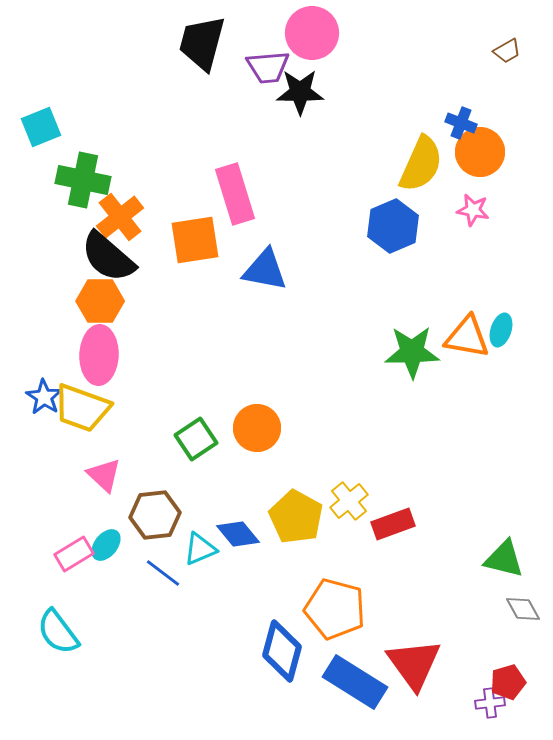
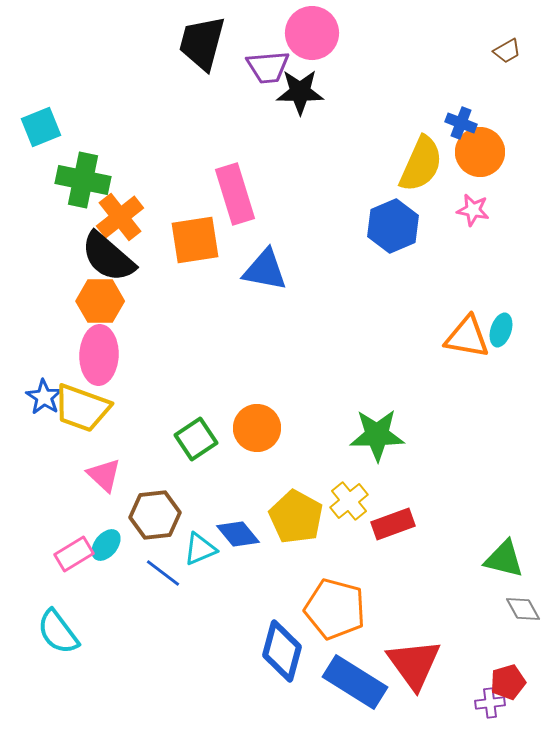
green star at (412, 352): moved 35 px left, 83 px down
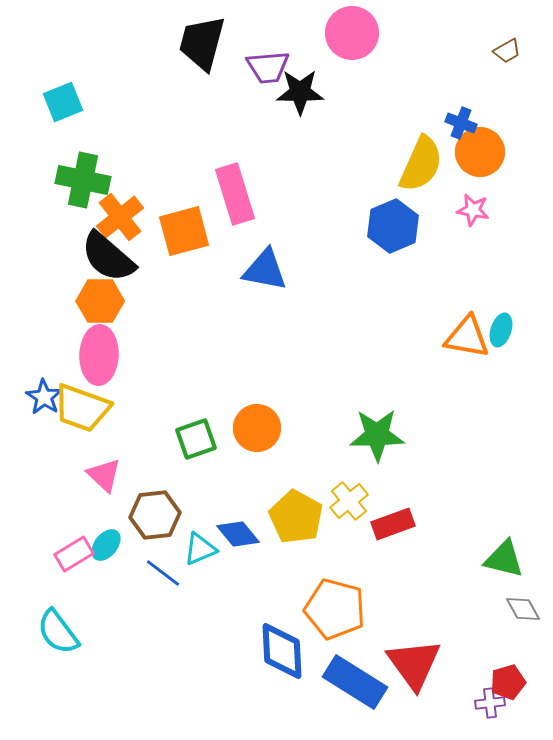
pink circle at (312, 33): moved 40 px right
cyan square at (41, 127): moved 22 px right, 25 px up
orange square at (195, 240): moved 11 px left, 9 px up; rotated 6 degrees counterclockwise
green square at (196, 439): rotated 15 degrees clockwise
blue diamond at (282, 651): rotated 18 degrees counterclockwise
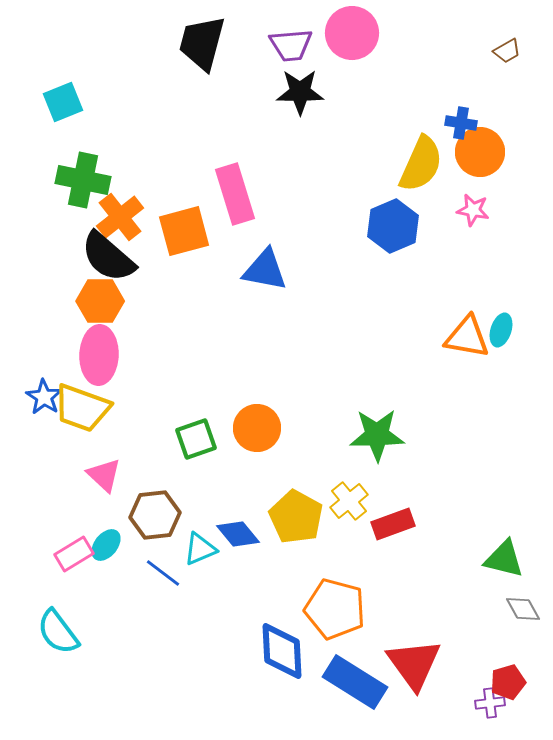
purple trapezoid at (268, 67): moved 23 px right, 22 px up
blue cross at (461, 123): rotated 12 degrees counterclockwise
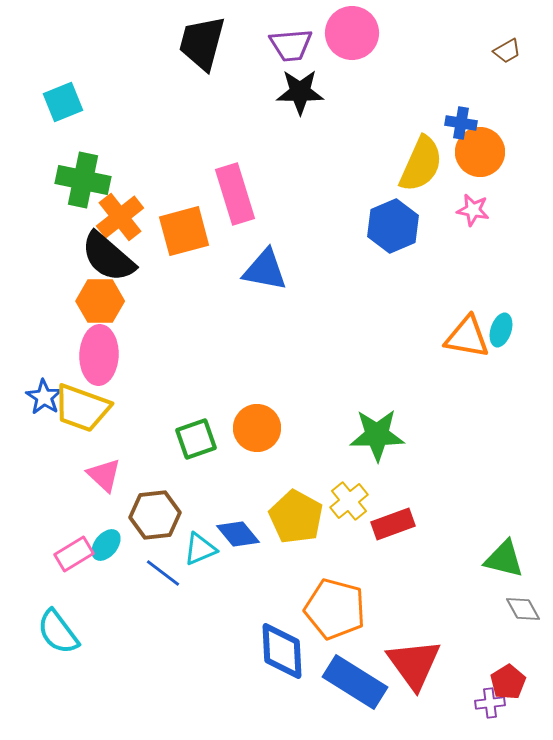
red pentagon at (508, 682): rotated 16 degrees counterclockwise
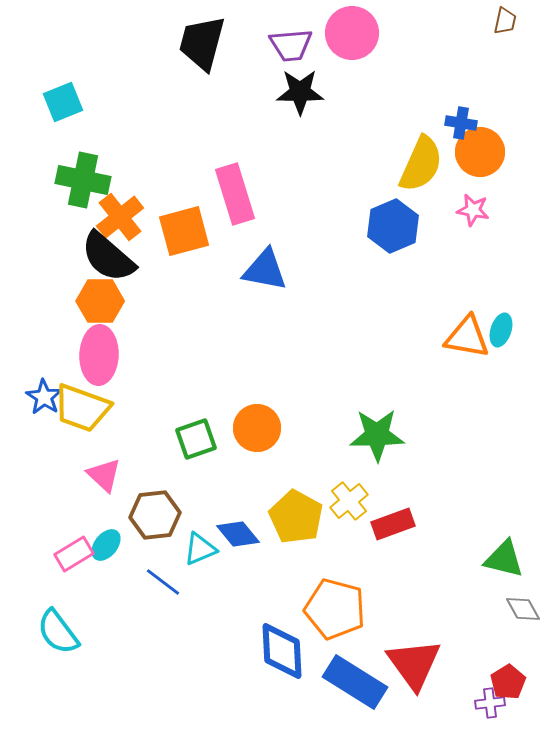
brown trapezoid at (507, 51): moved 2 px left, 30 px up; rotated 48 degrees counterclockwise
blue line at (163, 573): moved 9 px down
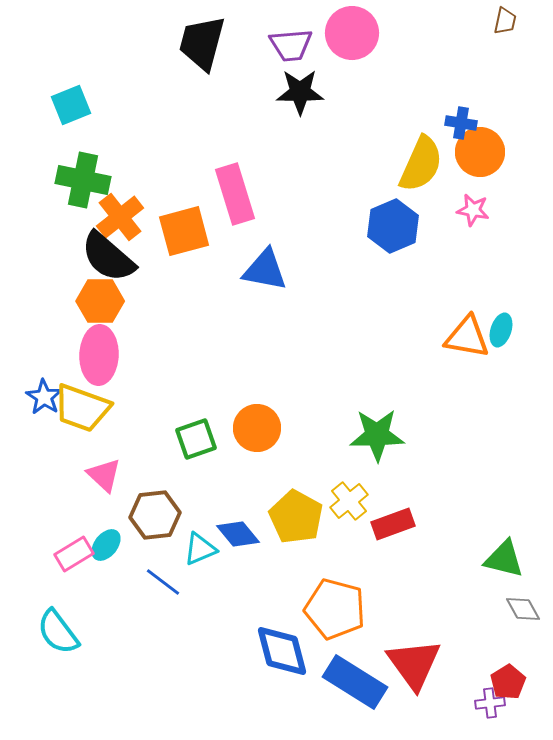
cyan square at (63, 102): moved 8 px right, 3 px down
blue diamond at (282, 651): rotated 12 degrees counterclockwise
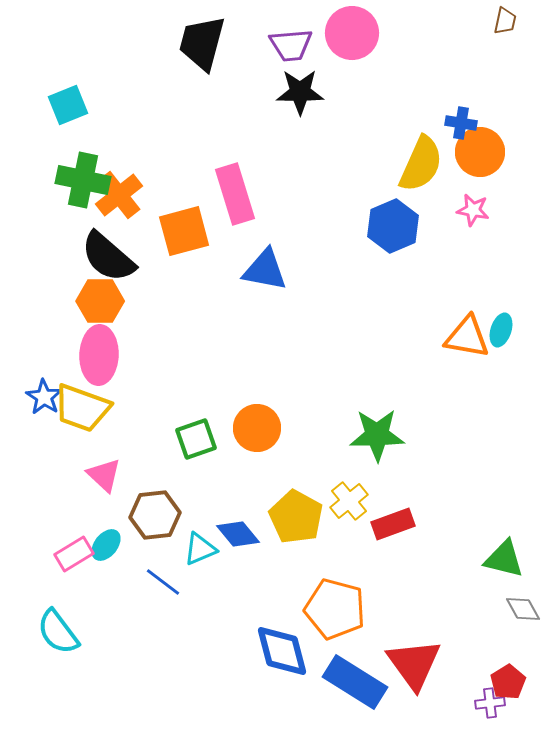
cyan square at (71, 105): moved 3 px left
orange cross at (120, 217): moved 1 px left, 22 px up
